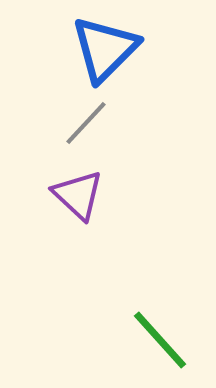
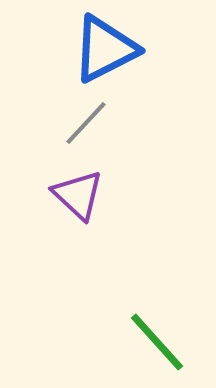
blue triangle: rotated 18 degrees clockwise
green line: moved 3 px left, 2 px down
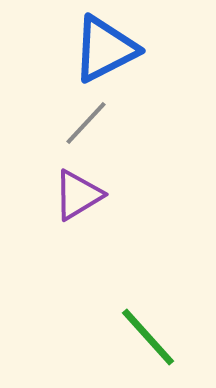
purple triangle: rotated 46 degrees clockwise
green line: moved 9 px left, 5 px up
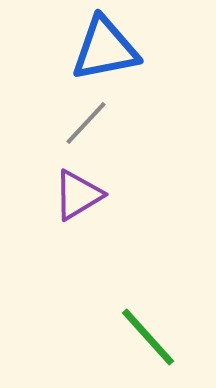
blue triangle: rotated 16 degrees clockwise
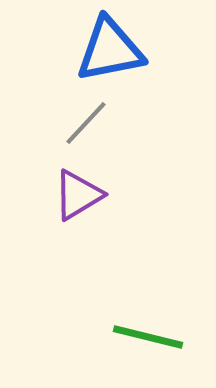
blue triangle: moved 5 px right, 1 px down
green line: rotated 34 degrees counterclockwise
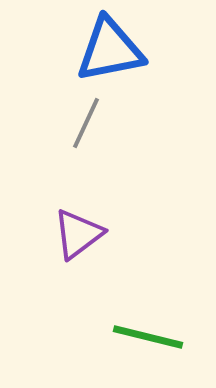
gray line: rotated 18 degrees counterclockwise
purple triangle: moved 39 px down; rotated 6 degrees counterclockwise
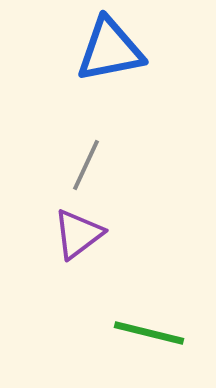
gray line: moved 42 px down
green line: moved 1 px right, 4 px up
